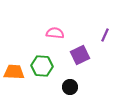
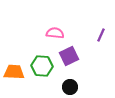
purple line: moved 4 px left
purple square: moved 11 px left, 1 px down
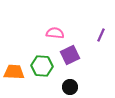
purple square: moved 1 px right, 1 px up
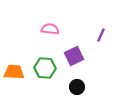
pink semicircle: moved 5 px left, 4 px up
purple square: moved 4 px right, 1 px down
green hexagon: moved 3 px right, 2 px down
black circle: moved 7 px right
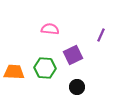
purple square: moved 1 px left, 1 px up
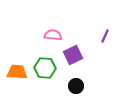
pink semicircle: moved 3 px right, 6 px down
purple line: moved 4 px right, 1 px down
orange trapezoid: moved 3 px right
black circle: moved 1 px left, 1 px up
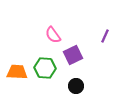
pink semicircle: rotated 132 degrees counterclockwise
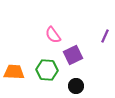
green hexagon: moved 2 px right, 2 px down
orange trapezoid: moved 3 px left
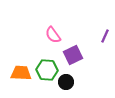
orange trapezoid: moved 7 px right, 1 px down
black circle: moved 10 px left, 4 px up
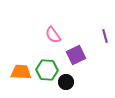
purple line: rotated 40 degrees counterclockwise
purple square: moved 3 px right
orange trapezoid: moved 1 px up
